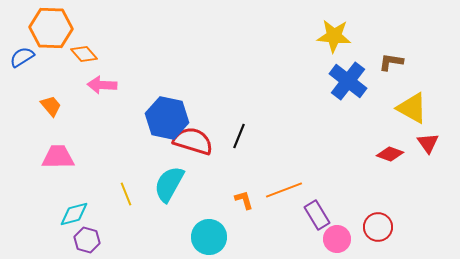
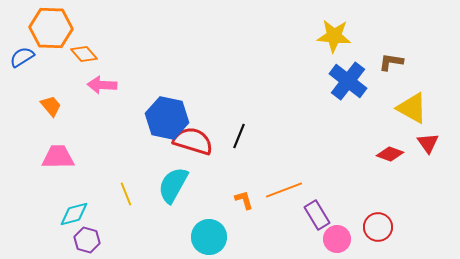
cyan semicircle: moved 4 px right, 1 px down
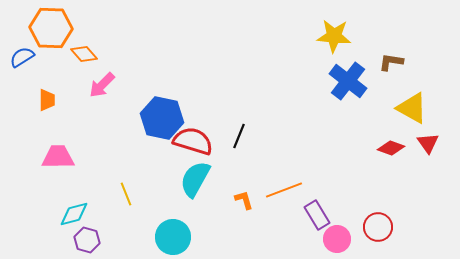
pink arrow: rotated 48 degrees counterclockwise
orange trapezoid: moved 4 px left, 6 px up; rotated 40 degrees clockwise
blue hexagon: moved 5 px left
red diamond: moved 1 px right, 6 px up
cyan semicircle: moved 22 px right, 6 px up
cyan circle: moved 36 px left
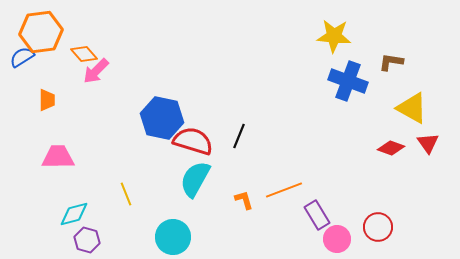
orange hexagon: moved 10 px left, 4 px down; rotated 9 degrees counterclockwise
blue cross: rotated 18 degrees counterclockwise
pink arrow: moved 6 px left, 14 px up
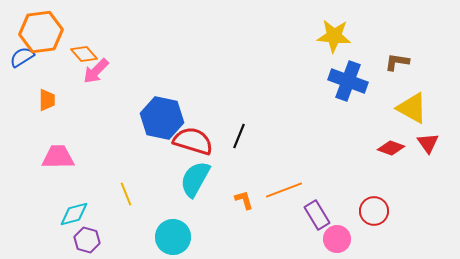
brown L-shape: moved 6 px right
red circle: moved 4 px left, 16 px up
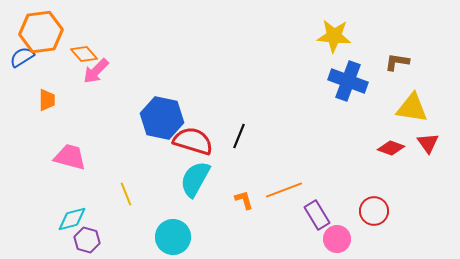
yellow triangle: rotated 20 degrees counterclockwise
pink trapezoid: moved 12 px right; rotated 16 degrees clockwise
cyan diamond: moved 2 px left, 5 px down
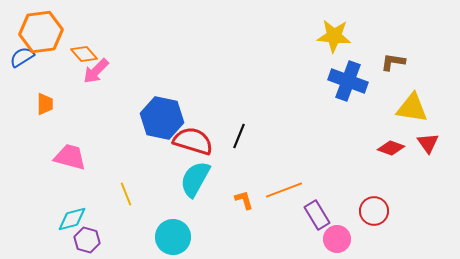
brown L-shape: moved 4 px left
orange trapezoid: moved 2 px left, 4 px down
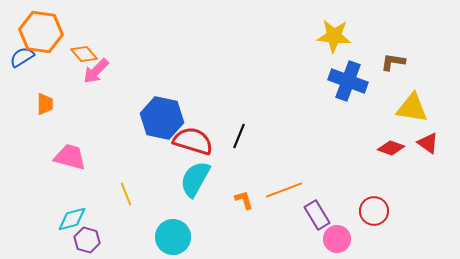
orange hexagon: rotated 15 degrees clockwise
red triangle: rotated 20 degrees counterclockwise
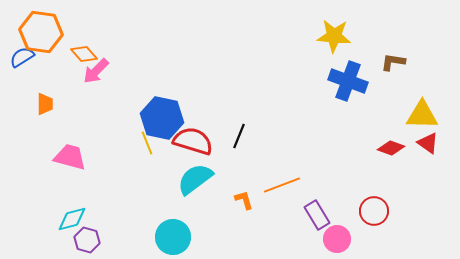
yellow triangle: moved 10 px right, 7 px down; rotated 8 degrees counterclockwise
cyan semicircle: rotated 24 degrees clockwise
orange line: moved 2 px left, 5 px up
yellow line: moved 21 px right, 51 px up
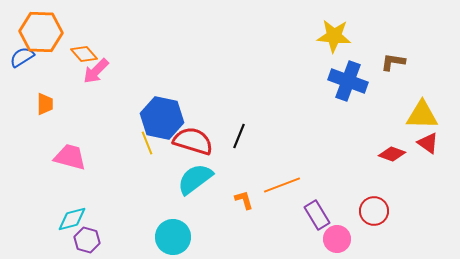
orange hexagon: rotated 6 degrees counterclockwise
red diamond: moved 1 px right, 6 px down
